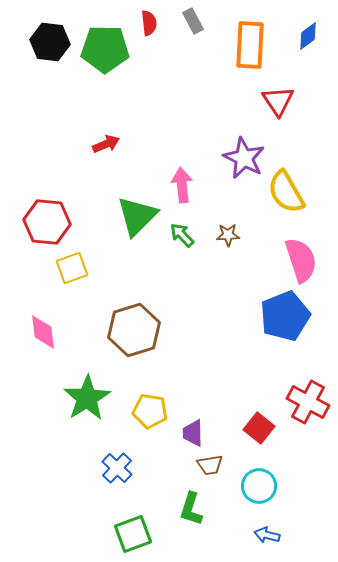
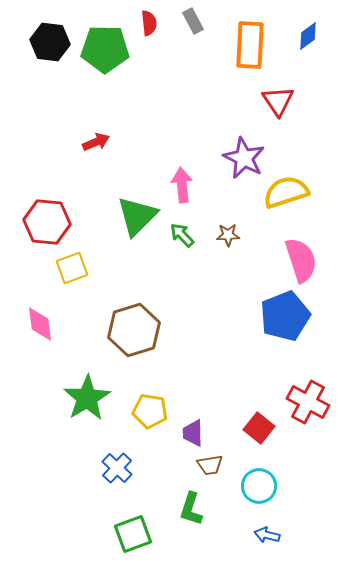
red arrow: moved 10 px left, 2 px up
yellow semicircle: rotated 102 degrees clockwise
pink diamond: moved 3 px left, 8 px up
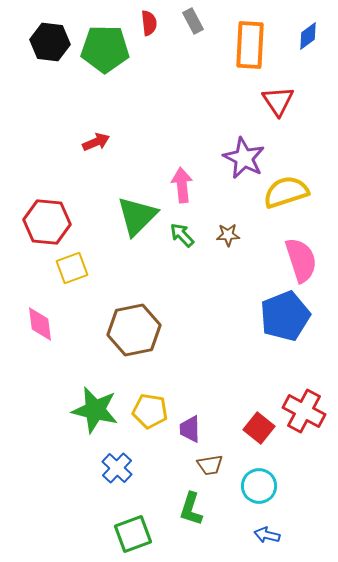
brown hexagon: rotated 6 degrees clockwise
green star: moved 8 px right, 12 px down; rotated 27 degrees counterclockwise
red cross: moved 4 px left, 9 px down
purple trapezoid: moved 3 px left, 4 px up
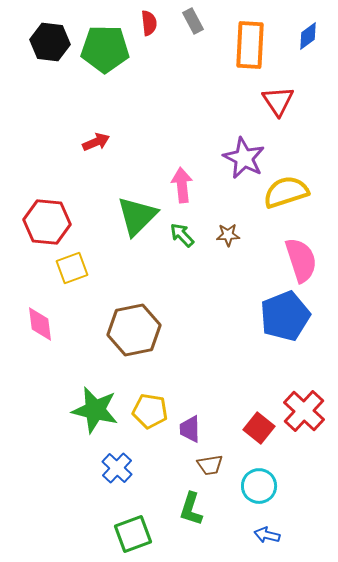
red cross: rotated 15 degrees clockwise
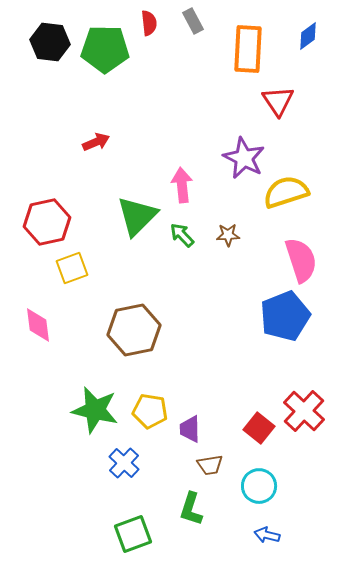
orange rectangle: moved 2 px left, 4 px down
red hexagon: rotated 18 degrees counterclockwise
pink diamond: moved 2 px left, 1 px down
blue cross: moved 7 px right, 5 px up
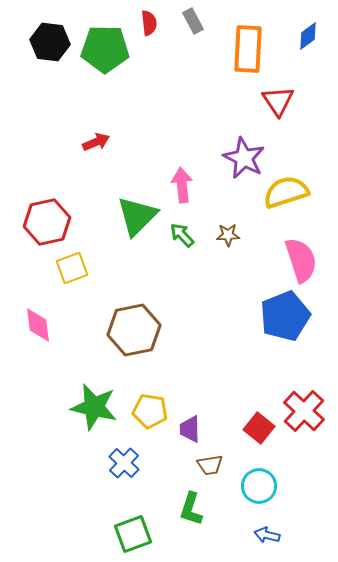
green star: moved 1 px left, 3 px up
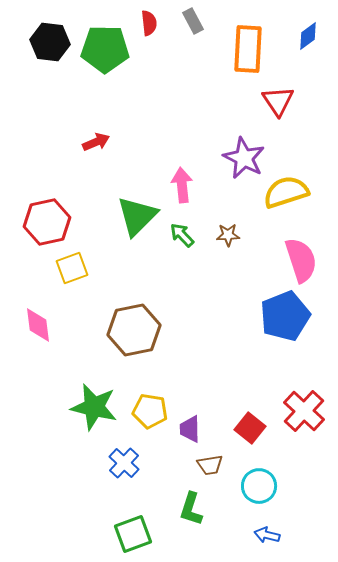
red square: moved 9 px left
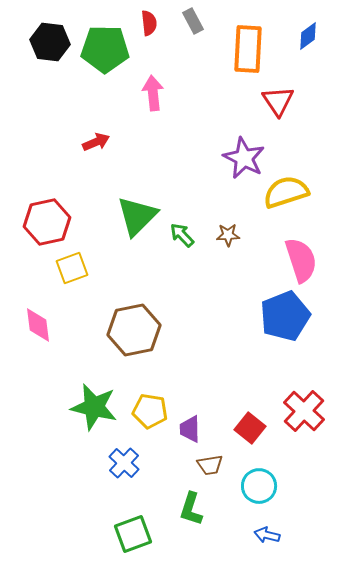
pink arrow: moved 29 px left, 92 px up
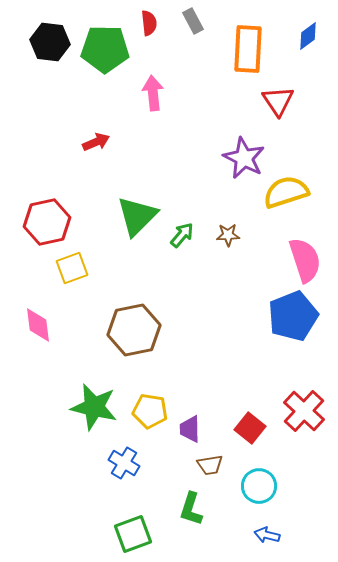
green arrow: rotated 84 degrees clockwise
pink semicircle: moved 4 px right
blue pentagon: moved 8 px right
blue cross: rotated 12 degrees counterclockwise
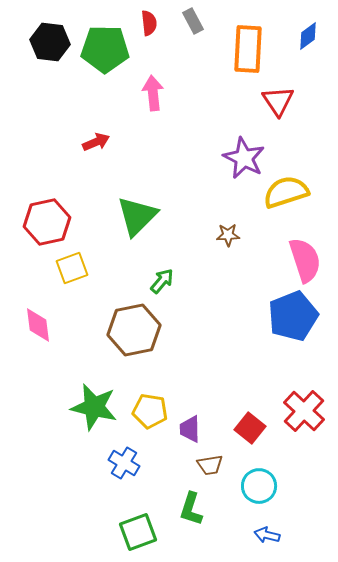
green arrow: moved 20 px left, 46 px down
green square: moved 5 px right, 2 px up
